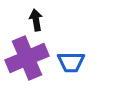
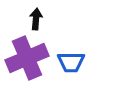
black arrow: moved 1 px up; rotated 15 degrees clockwise
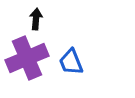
blue trapezoid: rotated 68 degrees clockwise
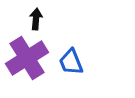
purple cross: rotated 9 degrees counterclockwise
